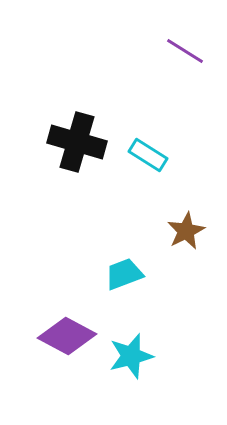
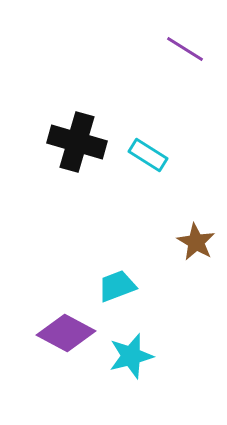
purple line: moved 2 px up
brown star: moved 10 px right, 11 px down; rotated 15 degrees counterclockwise
cyan trapezoid: moved 7 px left, 12 px down
purple diamond: moved 1 px left, 3 px up
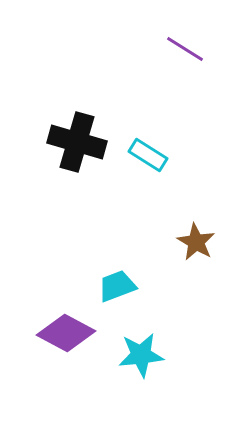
cyan star: moved 10 px right, 1 px up; rotated 9 degrees clockwise
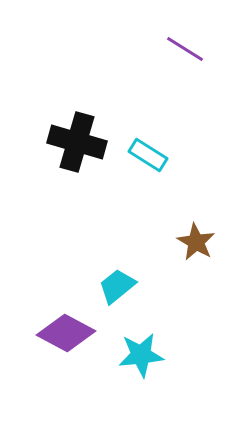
cyan trapezoid: rotated 18 degrees counterclockwise
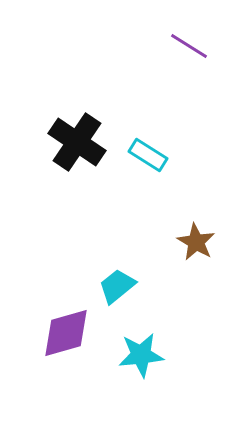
purple line: moved 4 px right, 3 px up
black cross: rotated 18 degrees clockwise
purple diamond: rotated 44 degrees counterclockwise
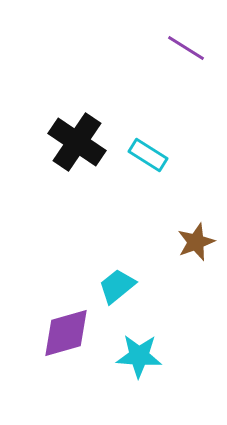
purple line: moved 3 px left, 2 px down
brown star: rotated 21 degrees clockwise
cyan star: moved 2 px left, 1 px down; rotated 9 degrees clockwise
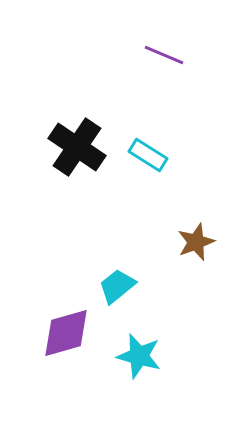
purple line: moved 22 px left, 7 px down; rotated 9 degrees counterclockwise
black cross: moved 5 px down
cyan star: rotated 12 degrees clockwise
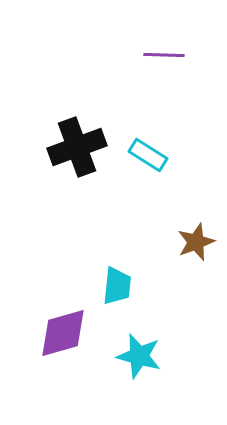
purple line: rotated 21 degrees counterclockwise
black cross: rotated 36 degrees clockwise
cyan trapezoid: rotated 135 degrees clockwise
purple diamond: moved 3 px left
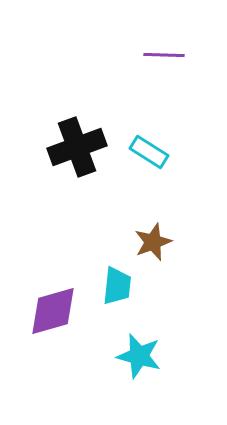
cyan rectangle: moved 1 px right, 3 px up
brown star: moved 43 px left
purple diamond: moved 10 px left, 22 px up
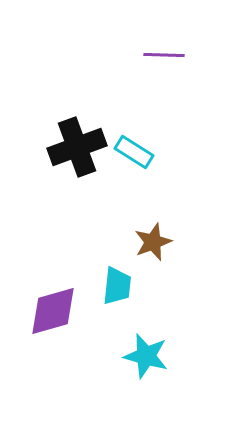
cyan rectangle: moved 15 px left
cyan star: moved 7 px right
